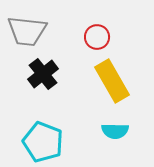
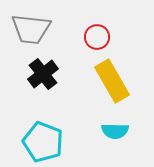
gray trapezoid: moved 4 px right, 2 px up
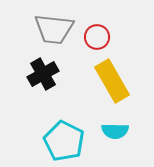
gray trapezoid: moved 23 px right
black cross: rotated 8 degrees clockwise
cyan pentagon: moved 21 px right, 1 px up; rotated 6 degrees clockwise
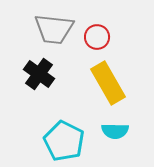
black cross: moved 4 px left; rotated 24 degrees counterclockwise
yellow rectangle: moved 4 px left, 2 px down
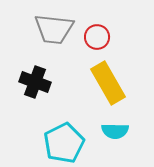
black cross: moved 4 px left, 8 px down; rotated 16 degrees counterclockwise
cyan pentagon: moved 2 px down; rotated 18 degrees clockwise
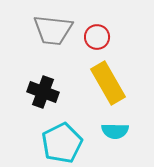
gray trapezoid: moved 1 px left, 1 px down
black cross: moved 8 px right, 10 px down
cyan pentagon: moved 2 px left
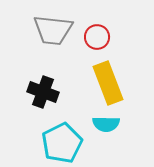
yellow rectangle: rotated 9 degrees clockwise
cyan semicircle: moved 9 px left, 7 px up
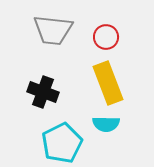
red circle: moved 9 px right
